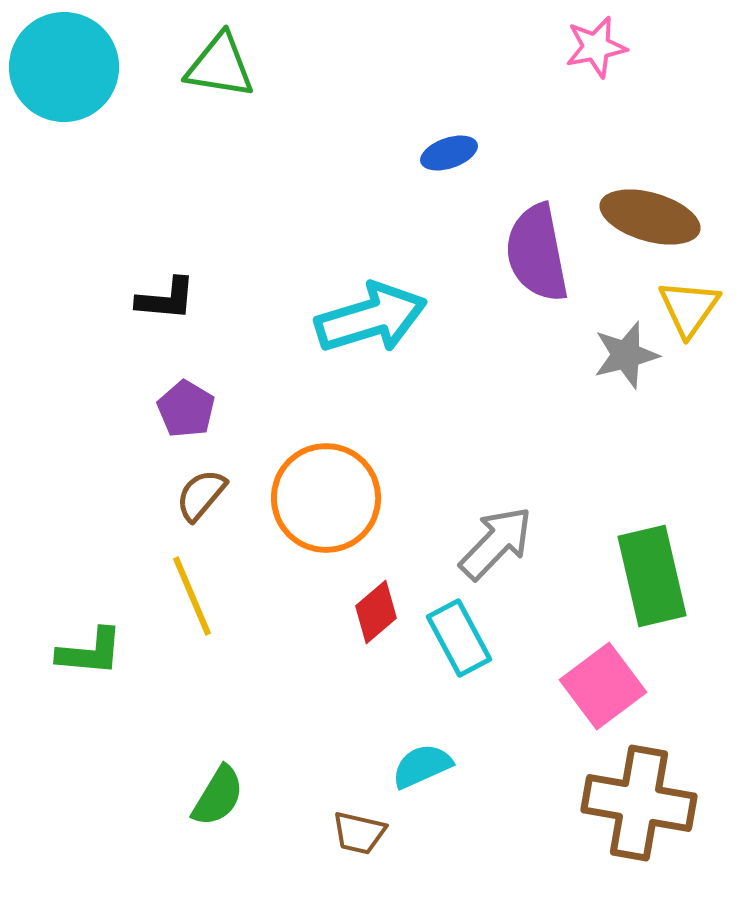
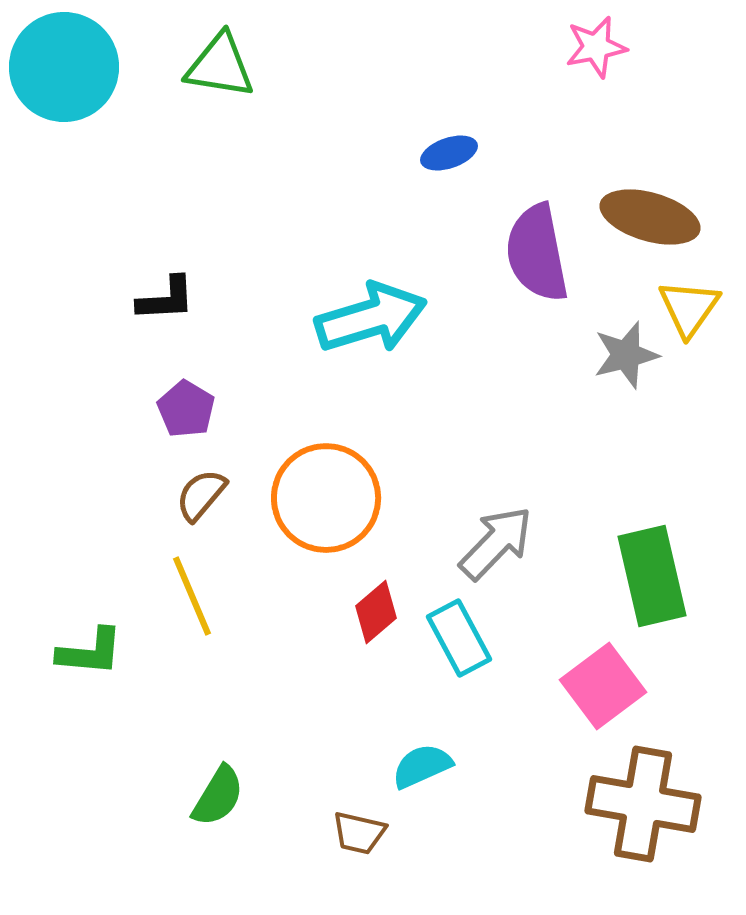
black L-shape: rotated 8 degrees counterclockwise
brown cross: moved 4 px right, 1 px down
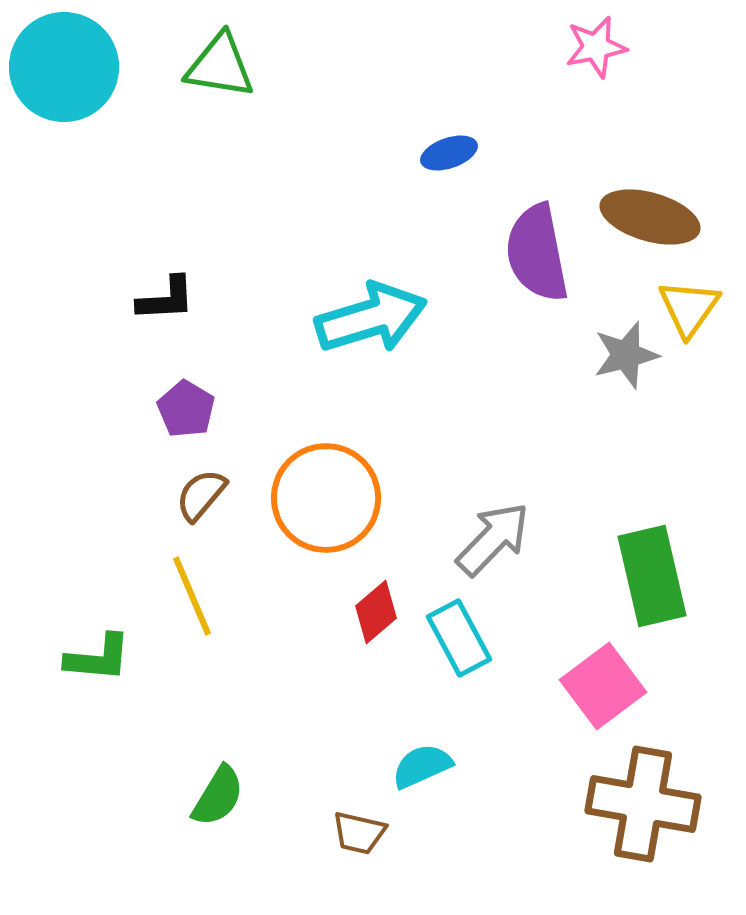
gray arrow: moved 3 px left, 4 px up
green L-shape: moved 8 px right, 6 px down
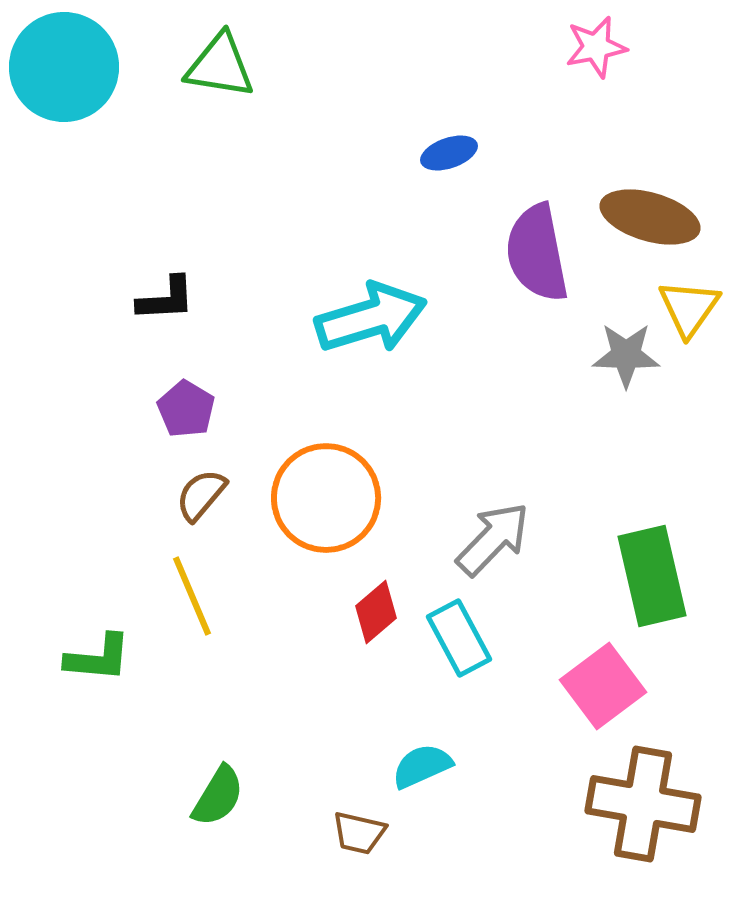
gray star: rotated 16 degrees clockwise
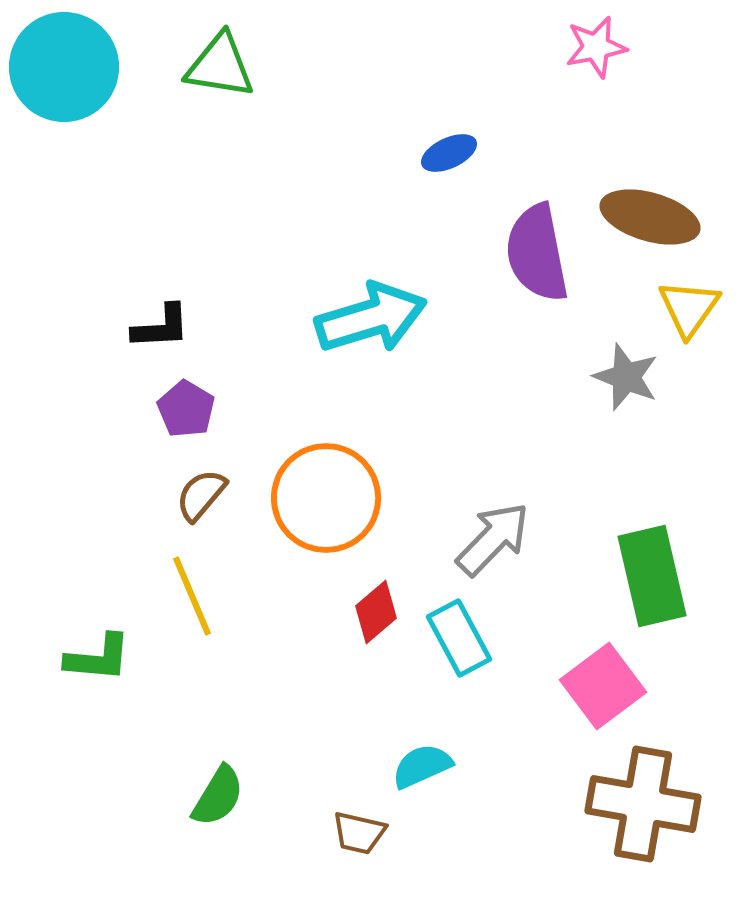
blue ellipse: rotated 6 degrees counterclockwise
black L-shape: moved 5 px left, 28 px down
gray star: moved 22 px down; rotated 20 degrees clockwise
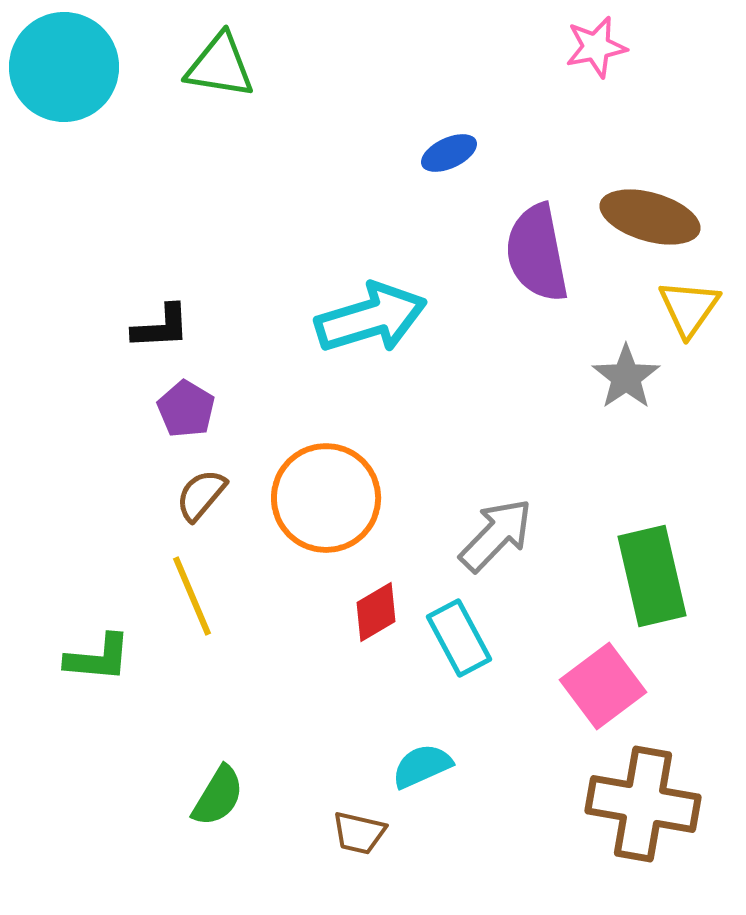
gray star: rotated 16 degrees clockwise
gray arrow: moved 3 px right, 4 px up
red diamond: rotated 10 degrees clockwise
